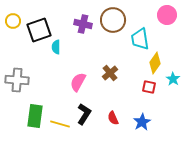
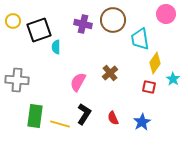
pink circle: moved 1 px left, 1 px up
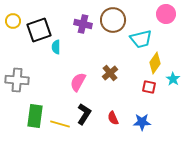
cyan trapezoid: moved 1 px right; rotated 95 degrees counterclockwise
blue star: rotated 30 degrees clockwise
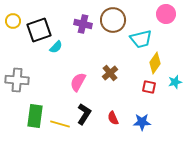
cyan semicircle: rotated 136 degrees counterclockwise
cyan star: moved 2 px right, 3 px down; rotated 24 degrees clockwise
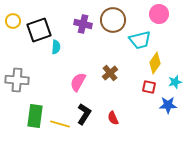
pink circle: moved 7 px left
cyan trapezoid: moved 1 px left, 1 px down
cyan semicircle: rotated 40 degrees counterclockwise
blue star: moved 26 px right, 17 px up
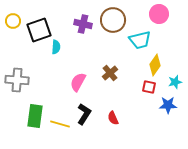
yellow diamond: moved 2 px down
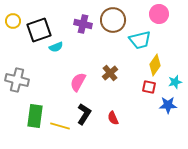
cyan semicircle: rotated 64 degrees clockwise
gray cross: rotated 10 degrees clockwise
yellow line: moved 2 px down
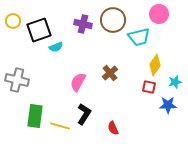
cyan trapezoid: moved 1 px left, 3 px up
red semicircle: moved 10 px down
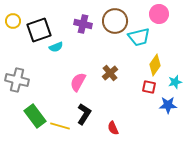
brown circle: moved 2 px right, 1 px down
green rectangle: rotated 45 degrees counterclockwise
